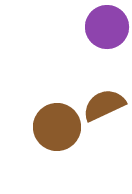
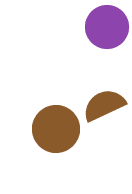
brown circle: moved 1 px left, 2 px down
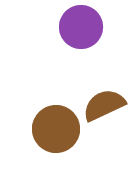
purple circle: moved 26 px left
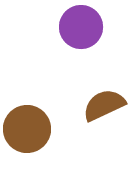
brown circle: moved 29 px left
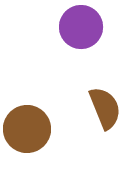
brown semicircle: moved 1 px right, 3 px down; rotated 93 degrees clockwise
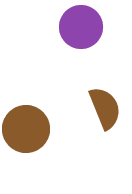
brown circle: moved 1 px left
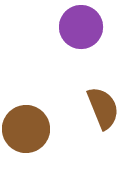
brown semicircle: moved 2 px left
